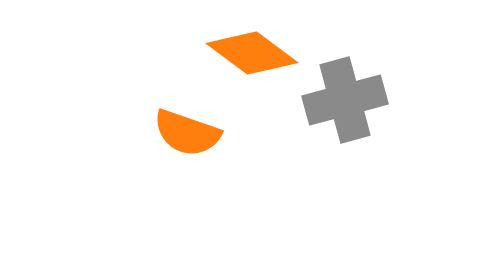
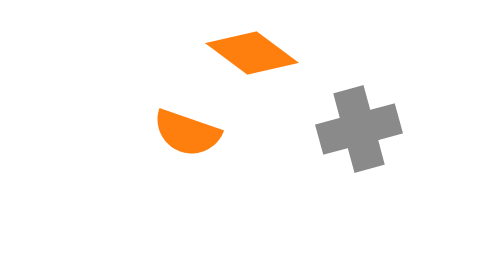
gray cross: moved 14 px right, 29 px down
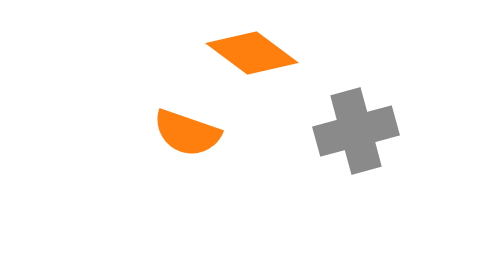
gray cross: moved 3 px left, 2 px down
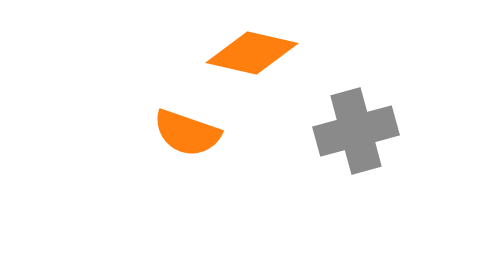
orange diamond: rotated 24 degrees counterclockwise
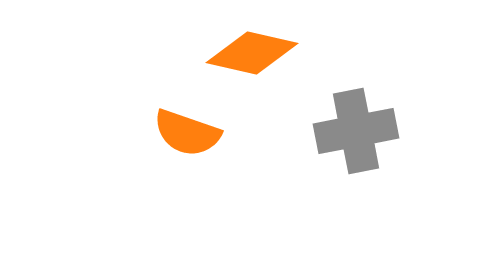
gray cross: rotated 4 degrees clockwise
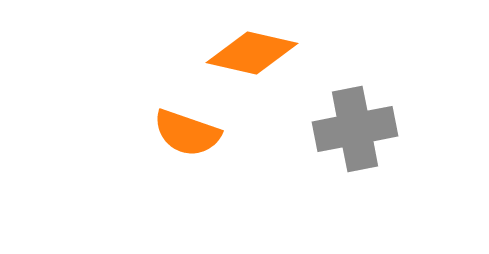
gray cross: moved 1 px left, 2 px up
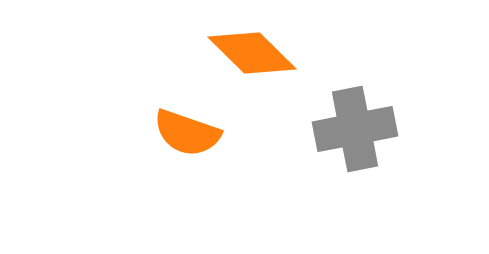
orange diamond: rotated 32 degrees clockwise
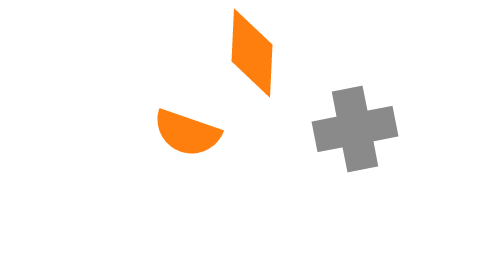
orange diamond: rotated 48 degrees clockwise
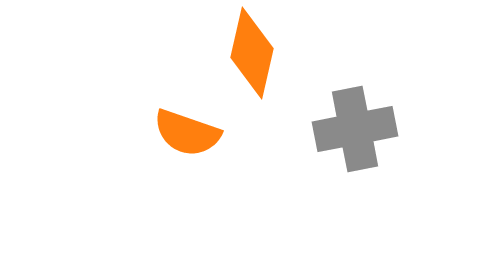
orange diamond: rotated 10 degrees clockwise
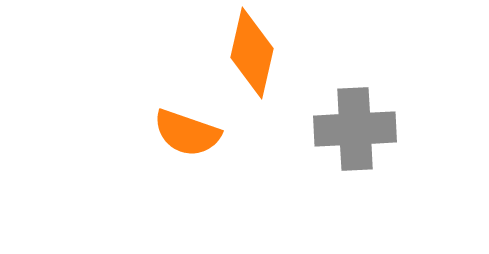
gray cross: rotated 8 degrees clockwise
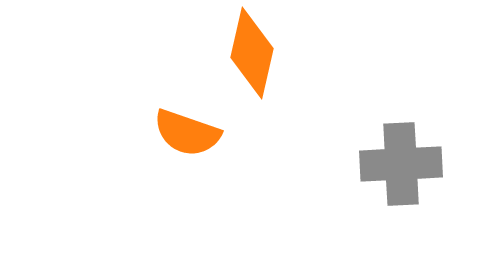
gray cross: moved 46 px right, 35 px down
